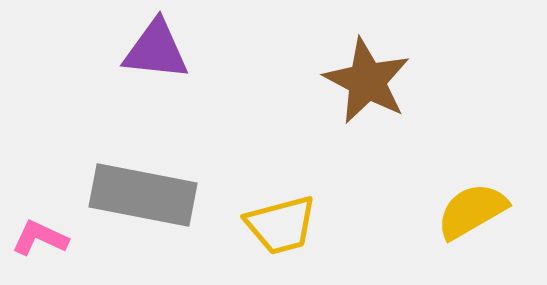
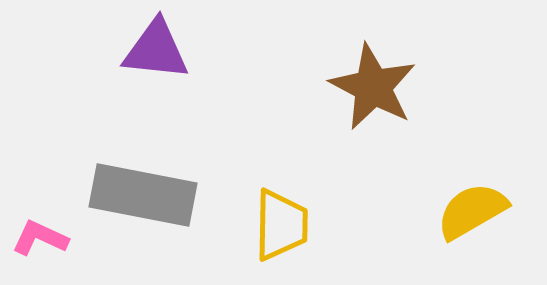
brown star: moved 6 px right, 6 px down
yellow trapezoid: rotated 74 degrees counterclockwise
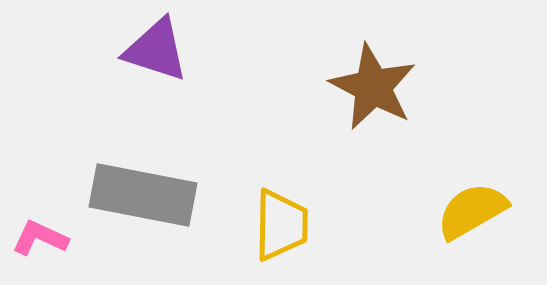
purple triangle: rotated 12 degrees clockwise
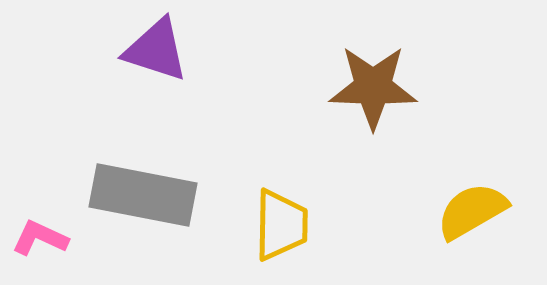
brown star: rotated 26 degrees counterclockwise
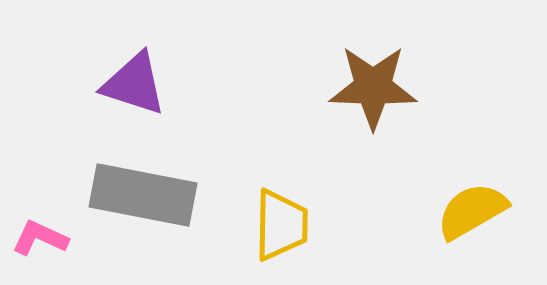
purple triangle: moved 22 px left, 34 px down
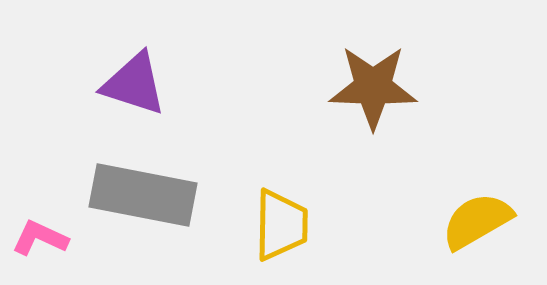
yellow semicircle: moved 5 px right, 10 px down
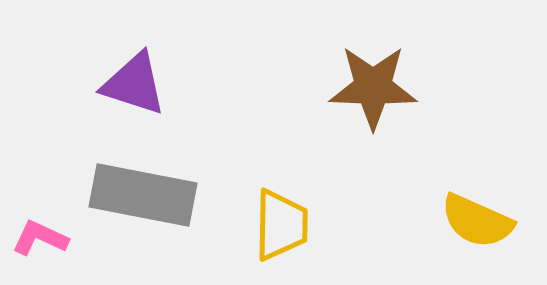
yellow semicircle: rotated 126 degrees counterclockwise
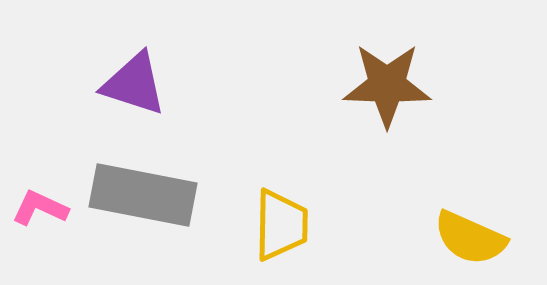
brown star: moved 14 px right, 2 px up
yellow semicircle: moved 7 px left, 17 px down
pink L-shape: moved 30 px up
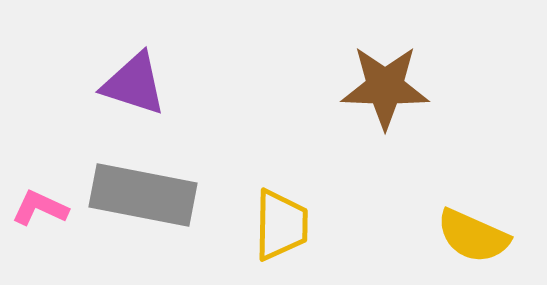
brown star: moved 2 px left, 2 px down
yellow semicircle: moved 3 px right, 2 px up
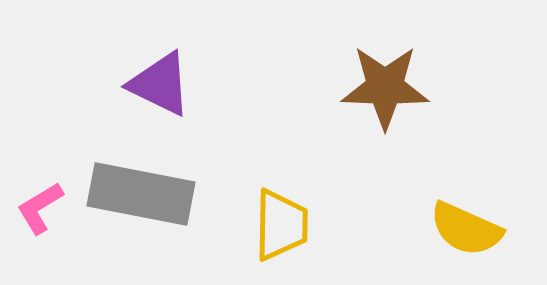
purple triangle: moved 26 px right; rotated 8 degrees clockwise
gray rectangle: moved 2 px left, 1 px up
pink L-shape: rotated 56 degrees counterclockwise
yellow semicircle: moved 7 px left, 7 px up
